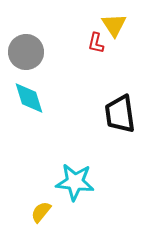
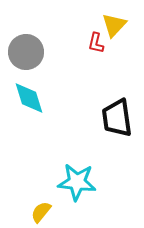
yellow triangle: rotated 16 degrees clockwise
black trapezoid: moved 3 px left, 4 px down
cyan star: moved 2 px right
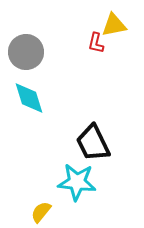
yellow triangle: rotated 36 degrees clockwise
black trapezoid: moved 24 px left, 25 px down; rotated 18 degrees counterclockwise
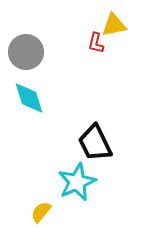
black trapezoid: moved 2 px right
cyan star: rotated 30 degrees counterclockwise
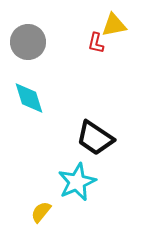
gray circle: moved 2 px right, 10 px up
black trapezoid: moved 5 px up; rotated 30 degrees counterclockwise
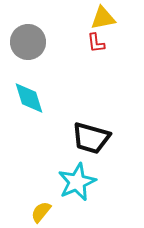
yellow triangle: moved 11 px left, 7 px up
red L-shape: rotated 20 degrees counterclockwise
black trapezoid: moved 4 px left; rotated 18 degrees counterclockwise
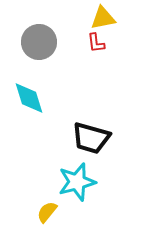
gray circle: moved 11 px right
cyan star: rotated 9 degrees clockwise
yellow semicircle: moved 6 px right
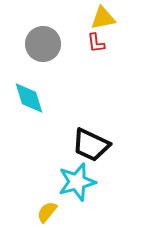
gray circle: moved 4 px right, 2 px down
black trapezoid: moved 7 px down; rotated 9 degrees clockwise
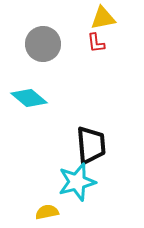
cyan diamond: rotated 33 degrees counterclockwise
black trapezoid: rotated 120 degrees counterclockwise
yellow semicircle: rotated 40 degrees clockwise
